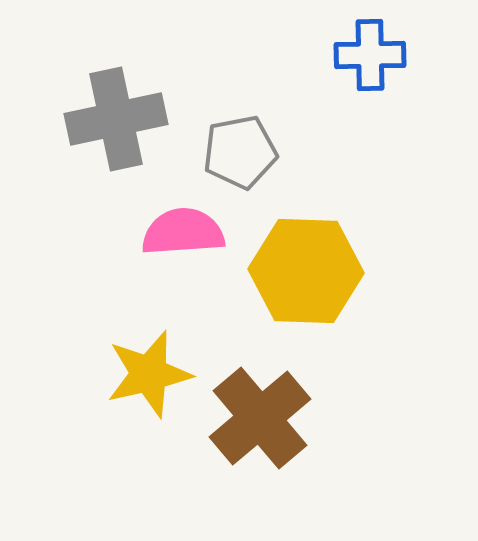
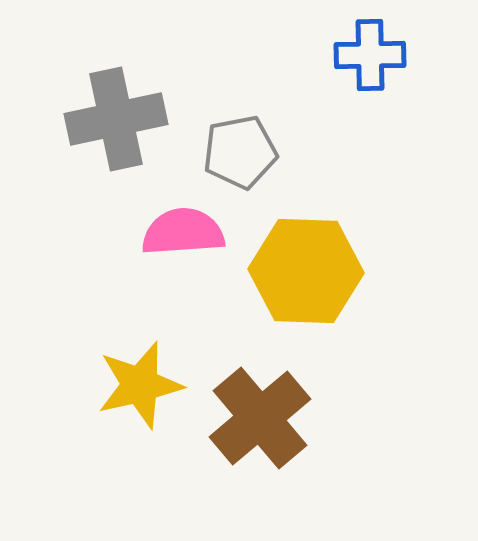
yellow star: moved 9 px left, 11 px down
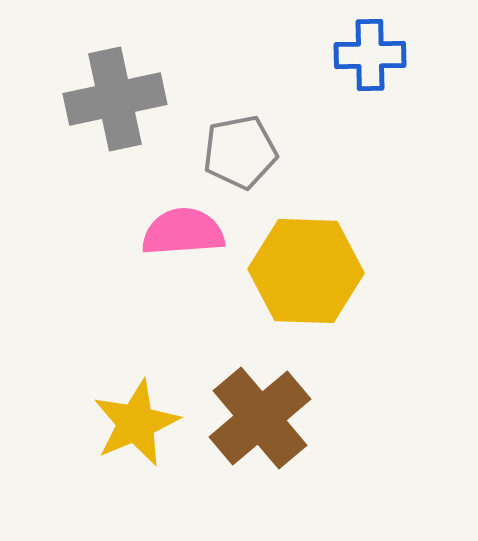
gray cross: moved 1 px left, 20 px up
yellow star: moved 4 px left, 38 px down; rotated 10 degrees counterclockwise
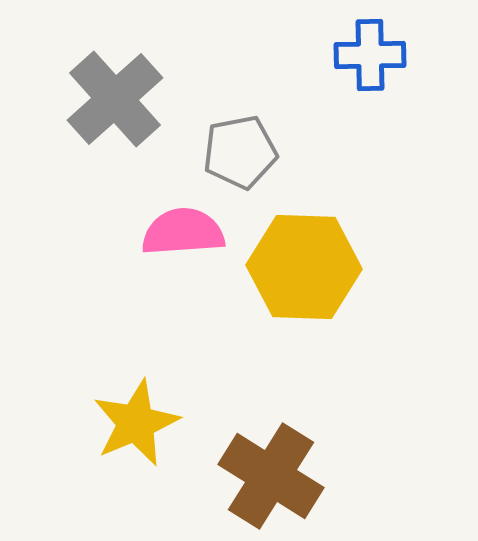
gray cross: rotated 30 degrees counterclockwise
yellow hexagon: moved 2 px left, 4 px up
brown cross: moved 11 px right, 58 px down; rotated 18 degrees counterclockwise
